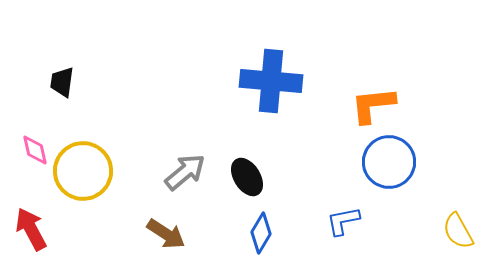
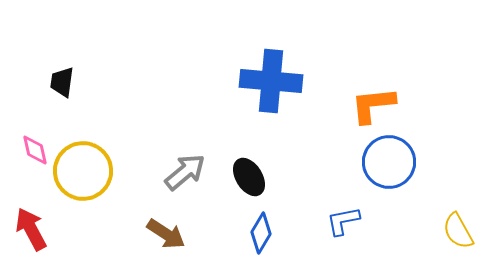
black ellipse: moved 2 px right
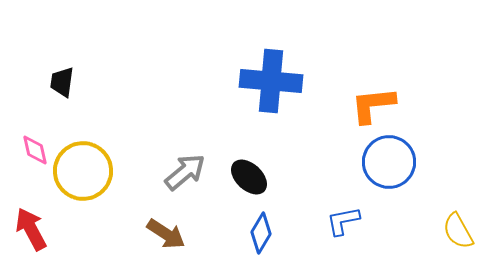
black ellipse: rotated 15 degrees counterclockwise
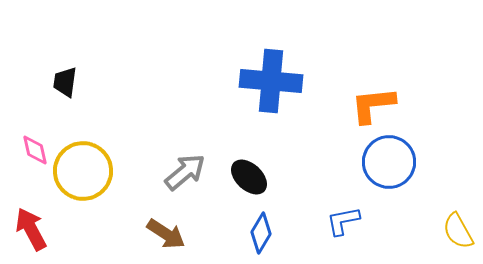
black trapezoid: moved 3 px right
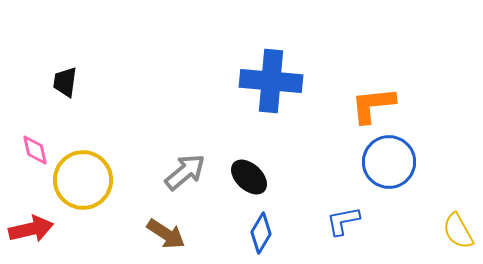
yellow circle: moved 9 px down
red arrow: rotated 105 degrees clockwise
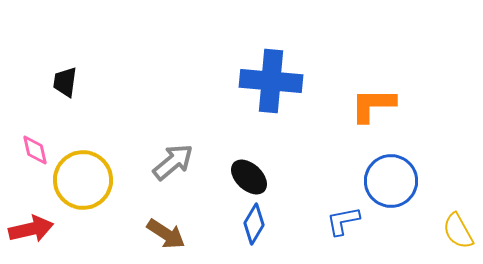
orange L-shape: rotated 6 degrees clockwise
blue circle: moved 2 px right, 19 px down
gray arrow: moved 12 px left, 10 px up
blue diamond: moved 7 px left, 9 px up
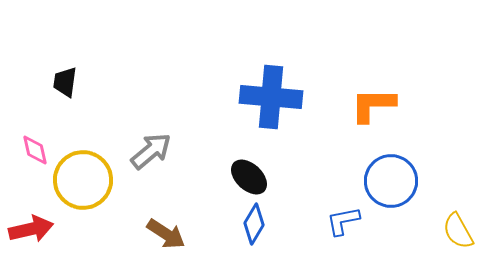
blue cross: moved 16 px down
gray arrow: moved 22 px left, 11 px up
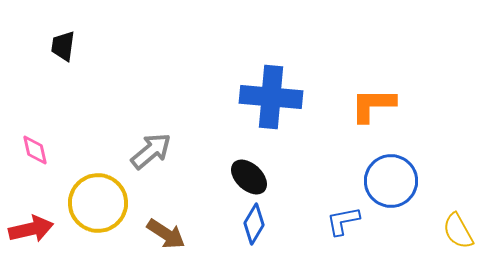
black trapezoid: moved 2 px left, 36 px up
yellow circle: moved 15 px right, 23 px down
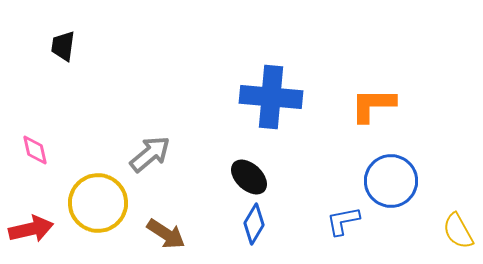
gray arrow: moved 1 px left, 3 px down
